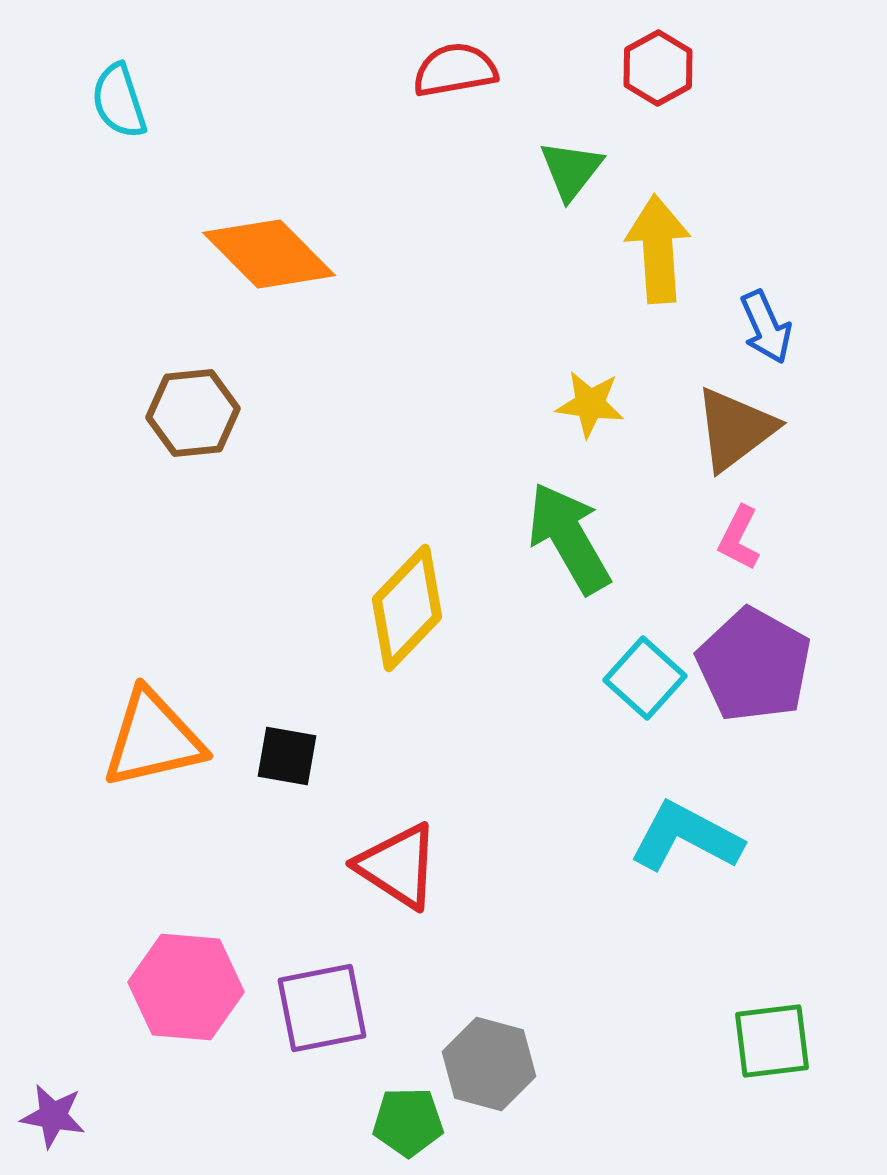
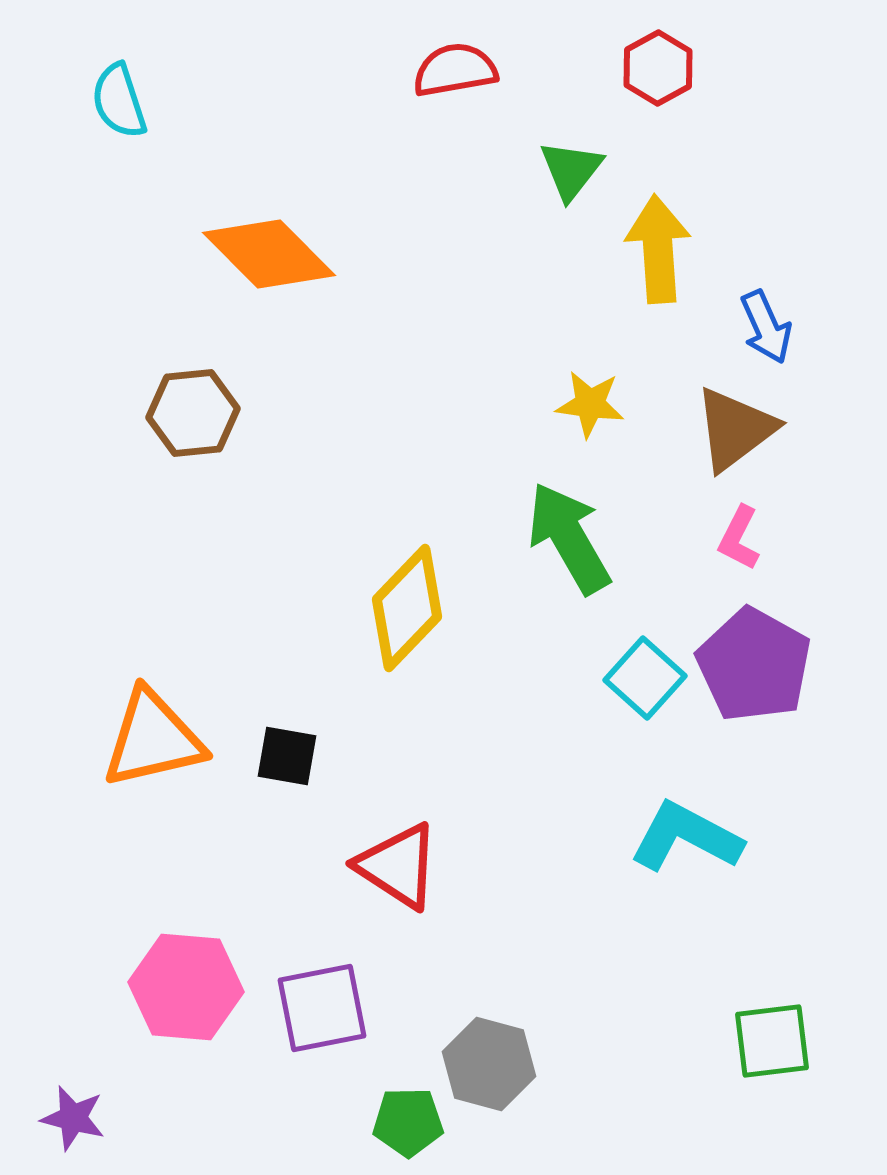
purple star: moved 20 px right, 2 px down; rotated 4 degrees clockwise
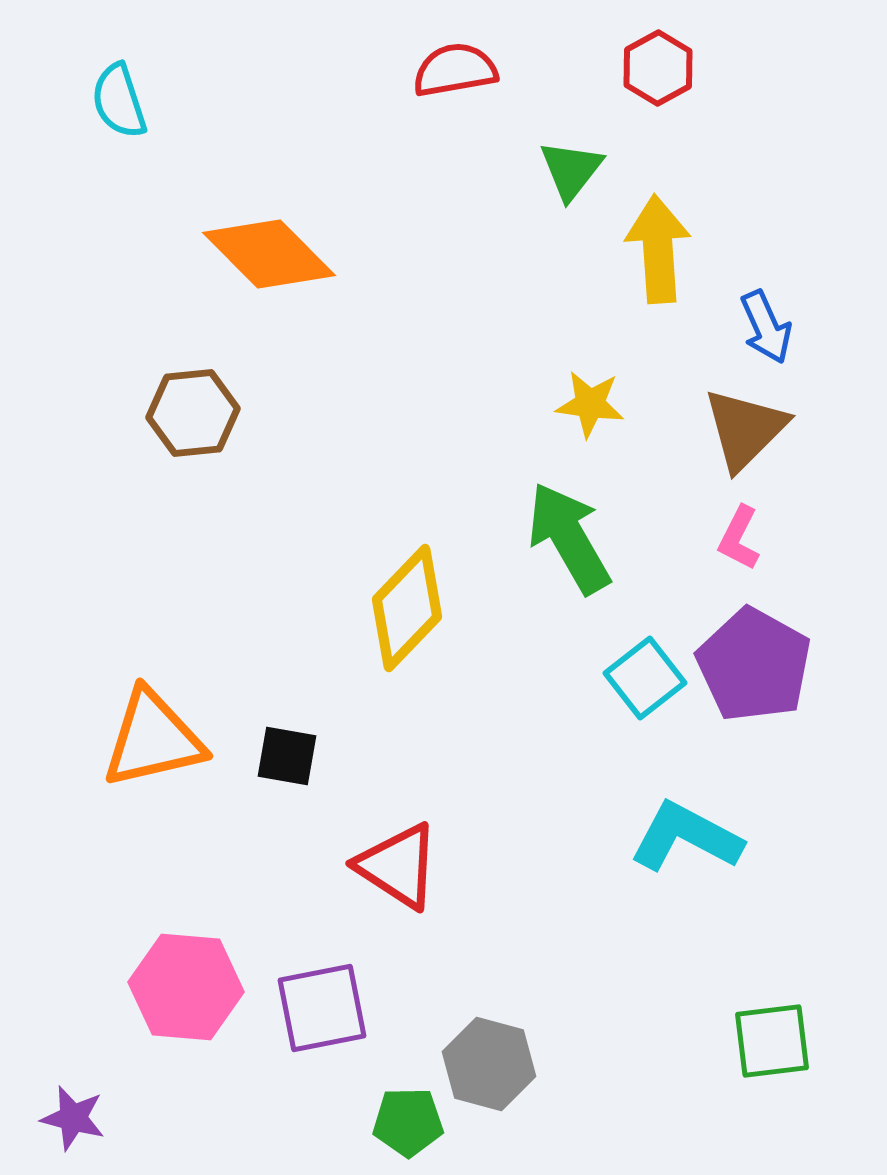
brown triangle: moved 10 px right; rotated 8 degrees counterclockwise
cyan square: rotated 10 degrees clockwise
